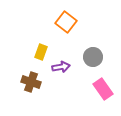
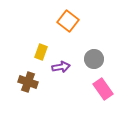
orange square: moved 2 px right, 1 px up
gray circle: moved 1 px right, 2 px down
brown cross: moved 3 px left
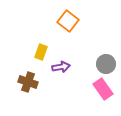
gray circle: moved 12 px right, 5 px down
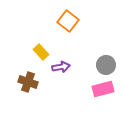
yellow rectangle: rotated 63 degrees counterclockwise
gray circle: moved 1 px down
pink rectangle: rotated 70 degrees counterclockwise
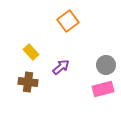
orange square: rotated 15 degrees clockwise
yellow rectangle: moved 10 px left
purple arrow: rotated 30 degrees counterclockwise
brown cross: rotated 12 degrees counterclockwise
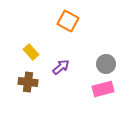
orange square: rotated 25 degrees counterclockwise
gray circle: moved 1 px up
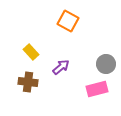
pink rectangle: moved 6 px left
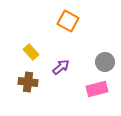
gray circle: moved 1 px left, 2 px up
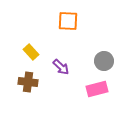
orange square: rotated 25 degrees counterclockwise
gray circle: moved 1 px left, 1 px up
purple arrow: rotated 84 degrees clockwise
